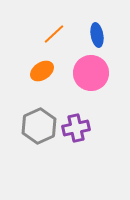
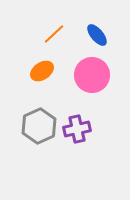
blue ellipse: rotated 30 degrees counterclockwise
pink circle: moved 1 px right, 2 px down
purple cross: moved 1 px right, 1 px down
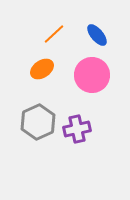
orange ellipse: moved 2 px up
gray hexagon: moved 1 px left, 4 px up
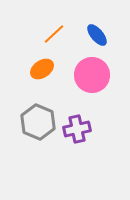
gray hexagon: rotated 12 degrees counterclockwise
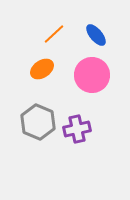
blue ellipse: moved 1 px left
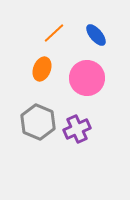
orange line: moved 1 px up
orange ellipse: rotated 35 degrees counterclockwise
pink circle: moved 5 px left, 3 px down
purple cross: rotated 12 degrees counterclockwise
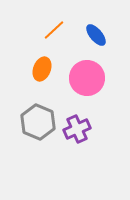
orange line: moved 3 px up
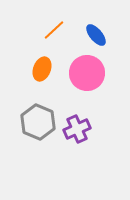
pink circle: moved 5 px up
